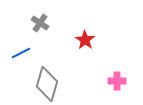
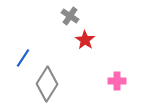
gray cross: moved 30 px right, 7 px up
blue line: moved 2 px right, 5 px down; rotated 30 degrees counterclockwise
gray diamond: rotated 16 degrees clockwise
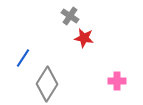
red star: moved 1 px left, 2 px up; rotated 24 degrees counterclockwise
